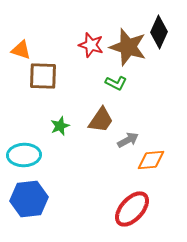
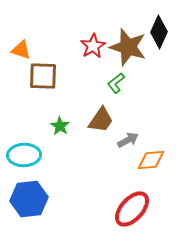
red star: moved 2 px right, 1 px down; rotated 25 degrees clockwise
green L-shape: rotated 115 degrees clockwise
green star: rotated 18 degrees counterclockwise
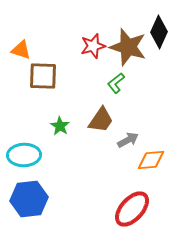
red star: rotated 15 degrees clockwise
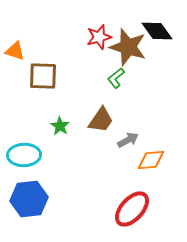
black diamond: moved 2 px left, 1 px up; rotated 60 degrees counterclockwise
red star: moved 6 px right, 9 px up
orange triangle: moved 6 px left, 1 px down
green L-shape: moved 5 px up
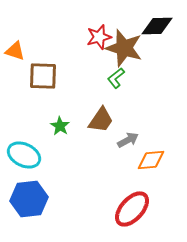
black diamond: moved 5 px up; rotated 56 degrees counterclockwise
brown star: moved 4 px left, 1 px down
cyan ellipse: rotated 28 degrees clockwise
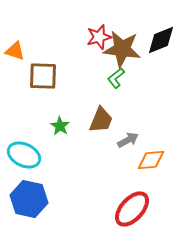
black diamond: moved 4 px right, 14 px down; rotated 20 degrees counterclockwise
brown star: moved 2 px left, 1 px down; rotated 9 degrees counterclockwise
brown trapezoid: rotated 12 degrees counterclockwise
blue hexagon: rotated 18 degrees clockwise
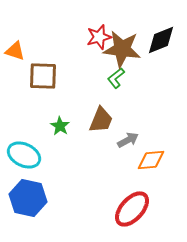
blue hexagon: moved 1 px left, 1 px up
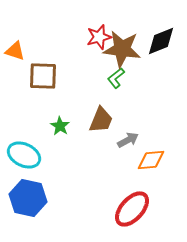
black diamond: moved 1 px down
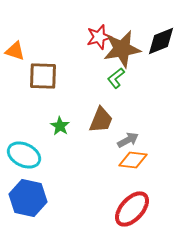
brown star: rotated 18 degrees counterclockwise
orange diamond: moved 18 px left; rotated 12 degrees clockwise
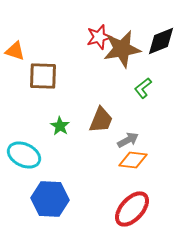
green L-shape: moved 27 px right, 10 px down
blue hexagon: moved 22 px right, 1 px down; rotated 9 degrees counterclockwise
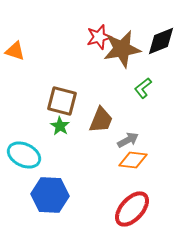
brown square: moved 19 px right, 25 px down; rotated 12 degrees clockwise
blue hexagon: moved 4 px up
